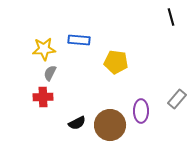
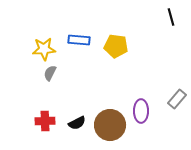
yellow pentagon: moved 16 px up
red cross: moved 2 px right, 24 px down
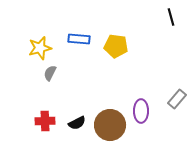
blue rectangle: moved 1 px up
yellow star: moved 4 px left, 1 px up; rotated 10 degrees counterclockwise
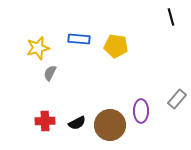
yellow star: moved 2 px left
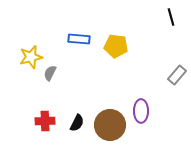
yellow star: moved 7 px left, 9 px down
gray rectangle: moved 24 px up
black semicircle: rotated 36 degrees counterclockwise
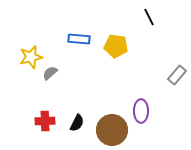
black line: moved 22 px left; rotated 12 degrees counterclockwise
gray semicircle: rotated 21 degrees clockwise
brown circle: moved 2 px right, 5 px down
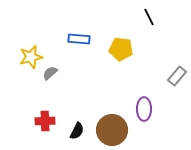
yellow pentagon: moved 5 px right, 3 px down
gray rectangle: moved 1 px down
purple ellipse: moved 3 px right, 2 px up
black semicircle: moved 8 px down
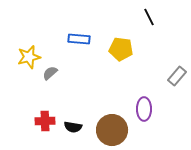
yellow star: moved 2 px left
black semicircle: moved 4 px left, 4 px up; rotated 72 degrees clockwise
